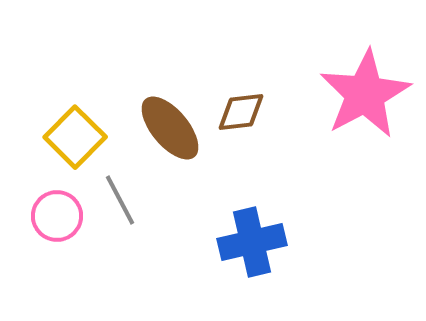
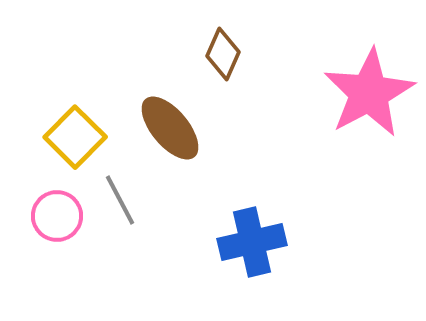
pink star: moved 4 px right, 1 px up
brown diamond: moved 18 px left, 58 px up; rotated 60 degrees counterclockwise
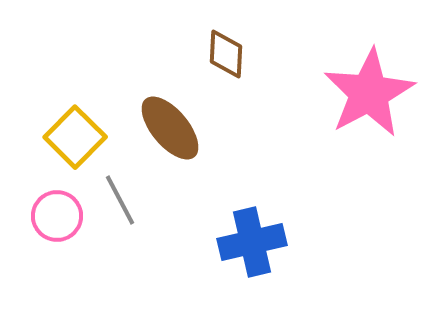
brown diamond: moved 3 px right; rotated 21 degrees counterclockwise
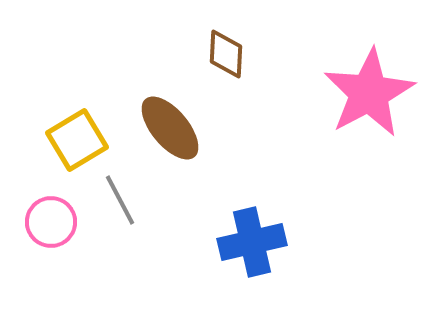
yellow square: moved 2 px right, 3 px down; rotated 14 degrees clockwise
pink circle: moved 6 px left, 6 px down
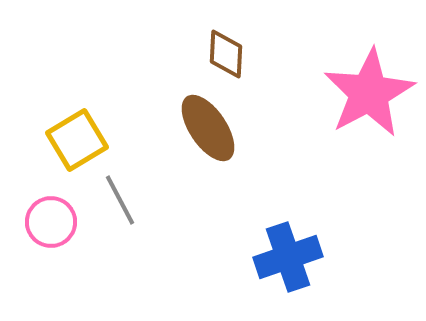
brown ellipse: moved 38 px right; rotated 6 degrees clockwise
blue cross: moved 36 px right, 15 px down; rotated 6 degrees counterclockwise
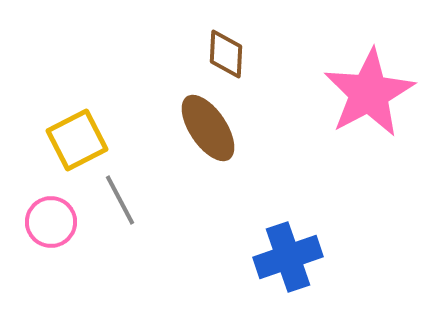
yellow square: rotated 4 degrees clockwise
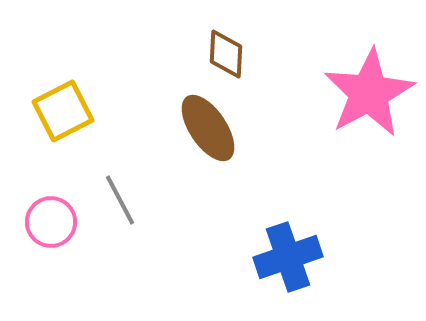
yellow square: moved 14 px left, 29 px up
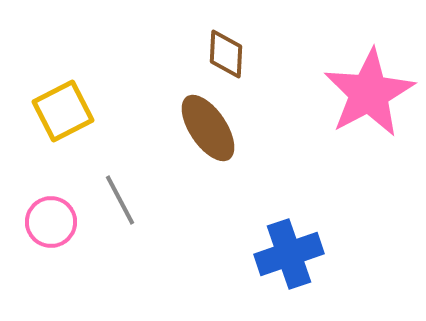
blue cross: moved 1 px right, 3 px up
